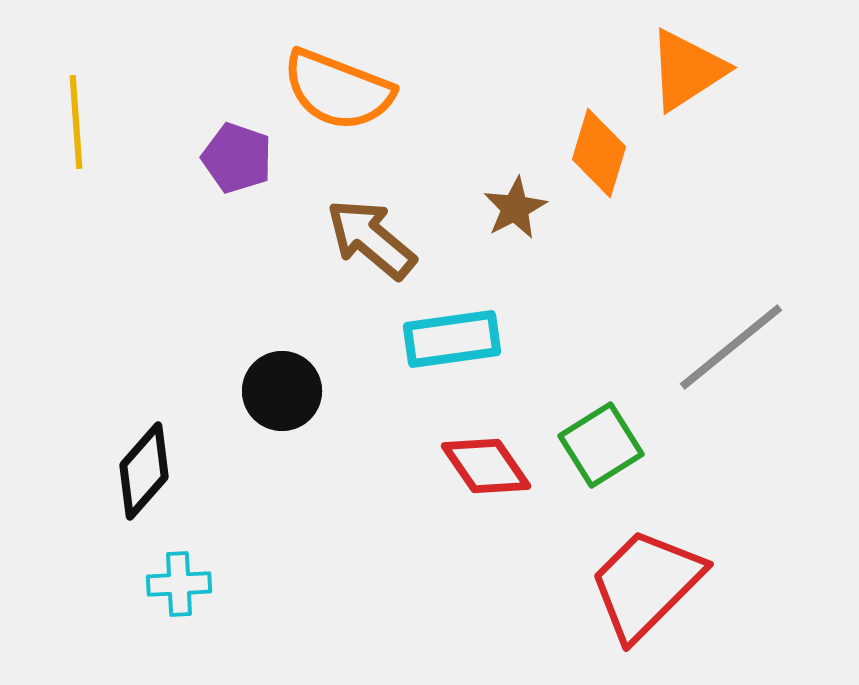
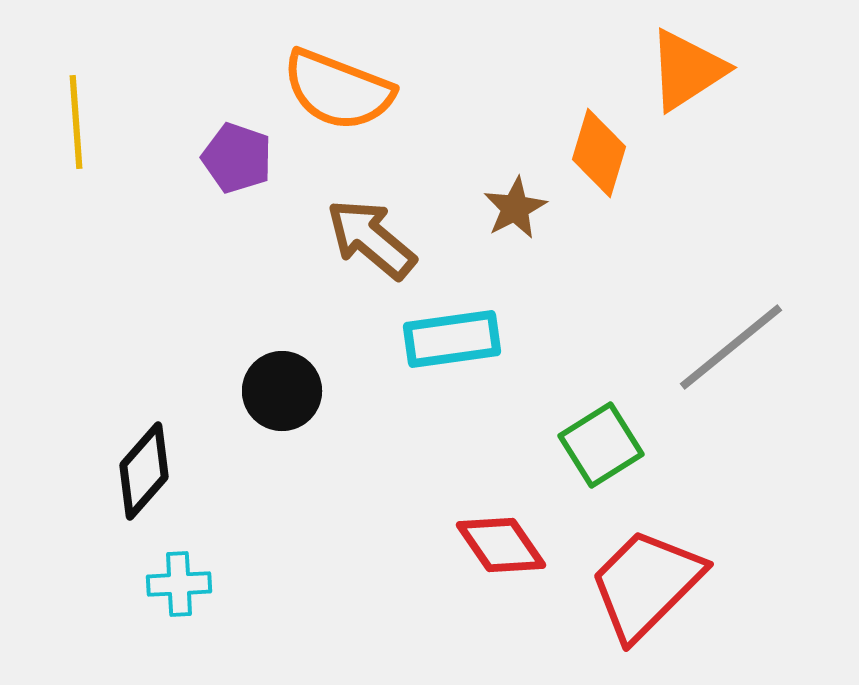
red diamond: moved 15 px right, 79 px down
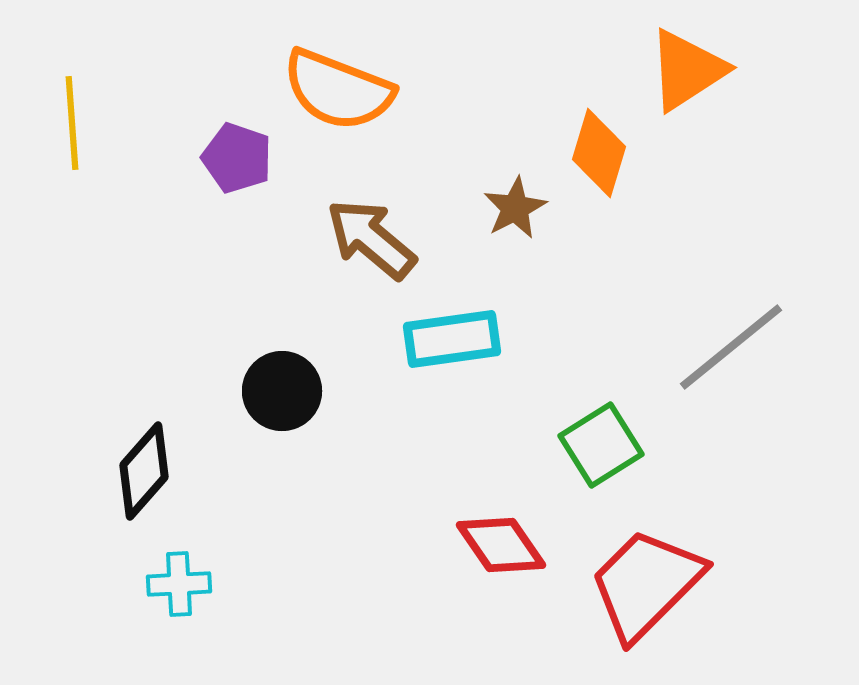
yellow line: moved 4 px left, 1 px down
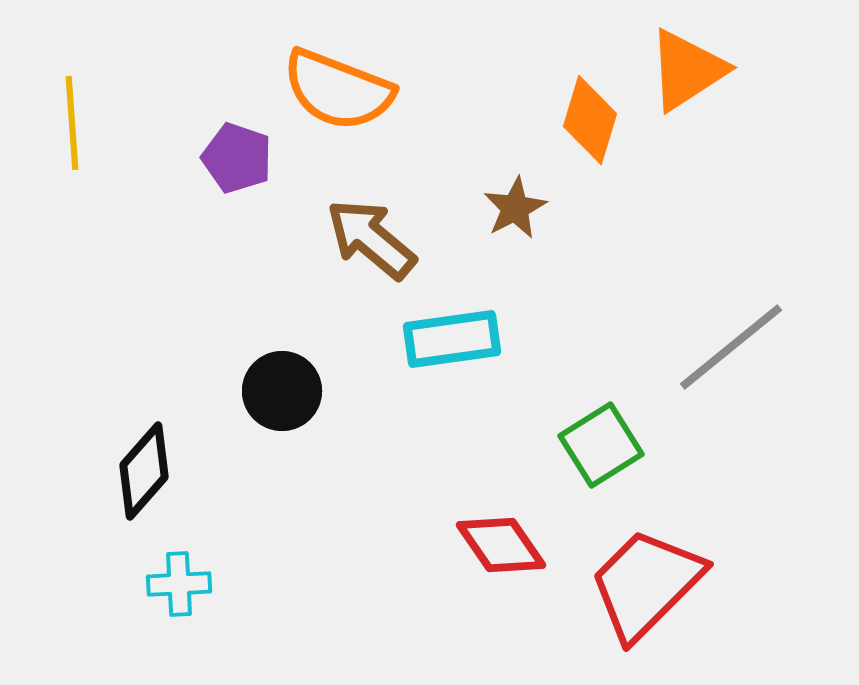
orange diamond: moved 9 px left, 33 px up
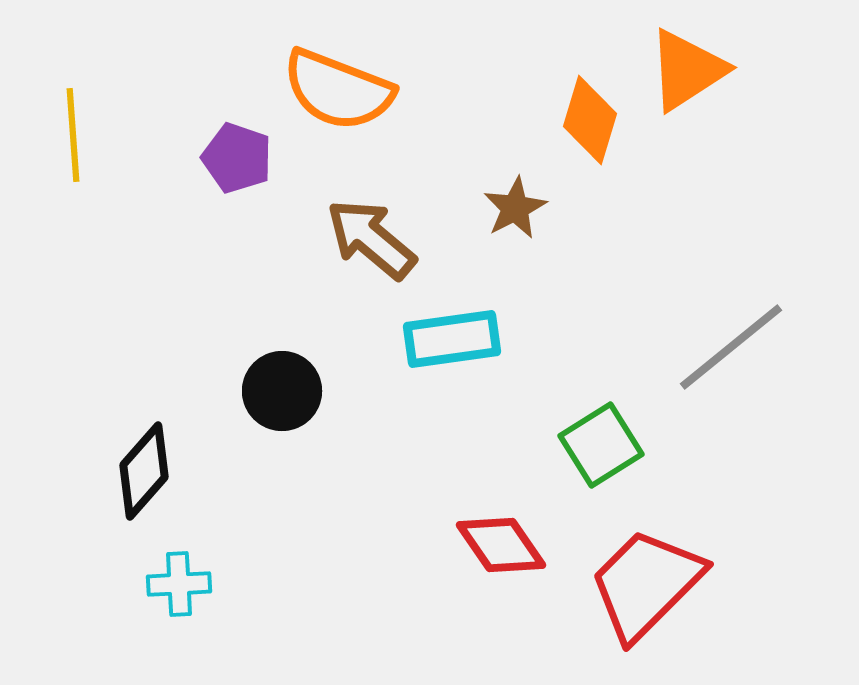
yellow line: moved 1 px right, 12 px down
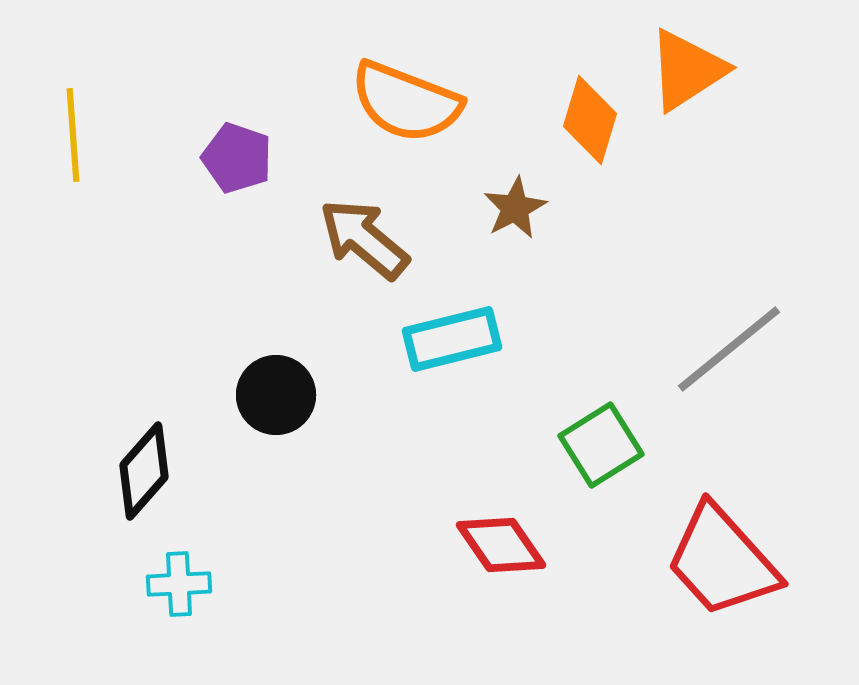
orange semicircle: moved 68 px right, 12 px down
brown arrow: moved 7 px left
cyan rectangle: rotated 6 degrees counterclockwise
gray line: moved 2 px left, 2 px down
black circle: moved 6 px left, 4 px down
red trapezoid: moved 76 px right, 23 px up; rotated 87 degrees counterclockwise
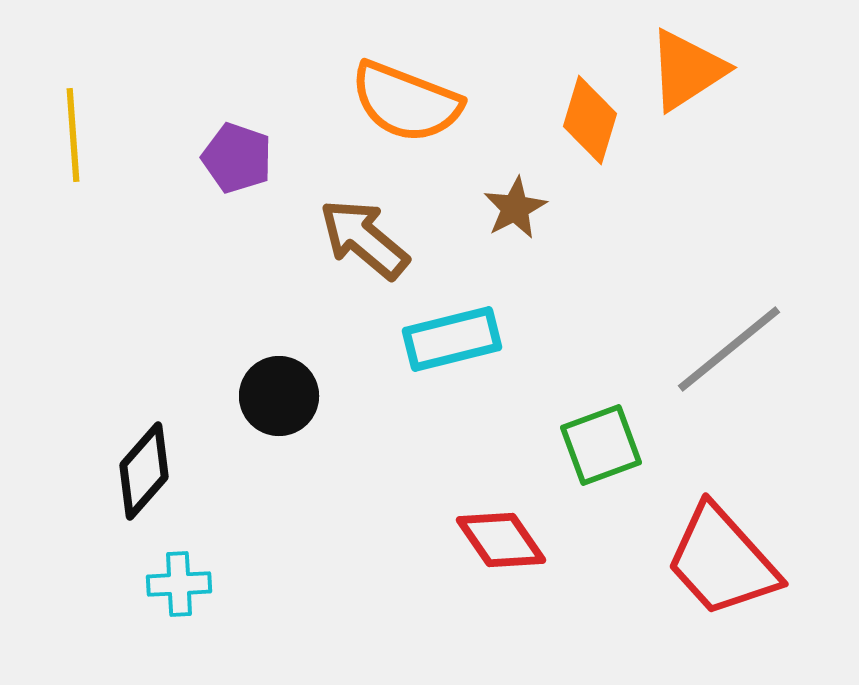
black circle: moved 3 px right, 1 px down
green square: rotated 12 degrees clockwise
red diamond: moved 5 px up
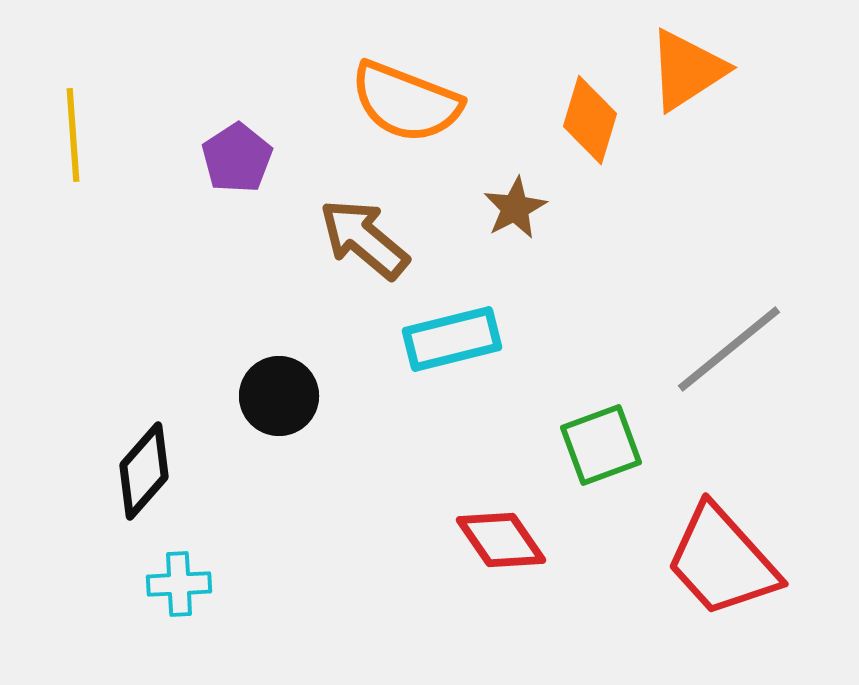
purple pentagon: rotated 20 degrees clockwise
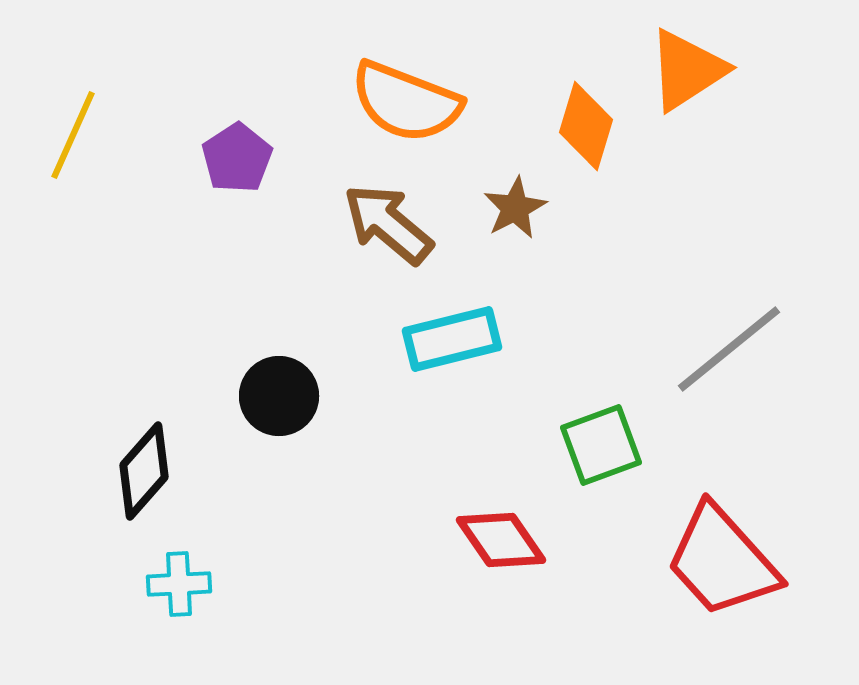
orange diamond: moved 4 px left, 6 px down
yellow line: rotated 28 degrees clockwise
brown arrow: moved 24 px right, 15 px up
